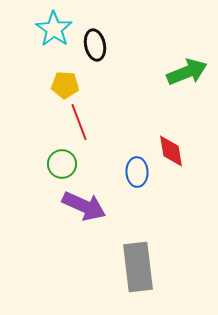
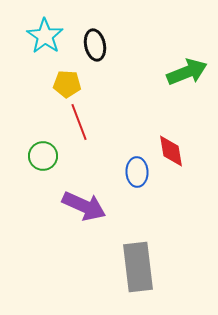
cyan star: moved 9 px left, 7 px down
yellow pentagon: moved 2 px right, 1 px up
green circle: moved 19 px left, 8 px up
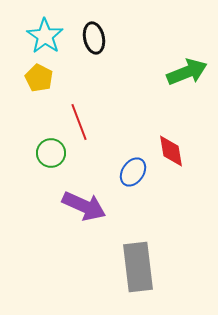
black ellipse: moved 1 px left, 7 px up
yellow pentagon: moved 28 px left, 6 px up; rotated 24 degrees clockwise
green circle: moved 8 px right, 3 px up
blue ellipse: moved 4 px left; rotated 36 degrees clockwise
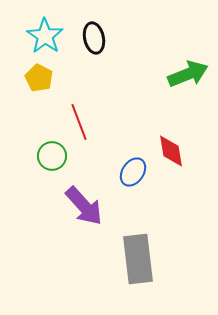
green arrow: moved 1 px right, 2 px down
green circle: moved 1 px right, 3 px down
purple arrow: rotated 24 degrees clockwise
gray rectangle: moved 8 px up
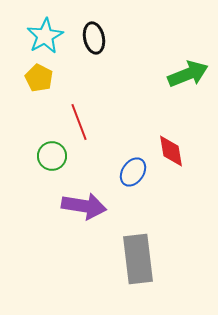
cyan star: rotated 9 degrees clockwise
purple arrow: rotated 39 degrees counterclockwise
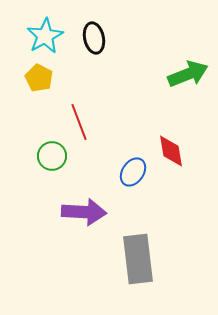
purple arrow: moved 6 px down; rotated 6 degrees counterclockwise
